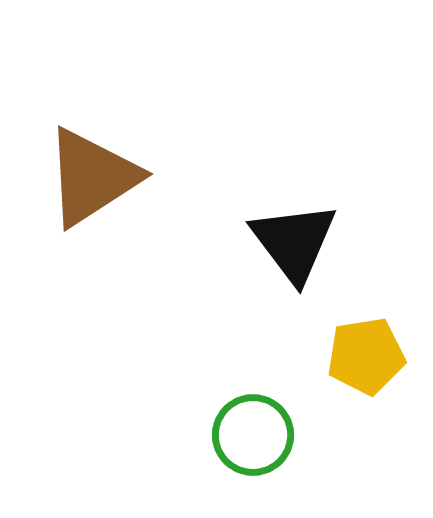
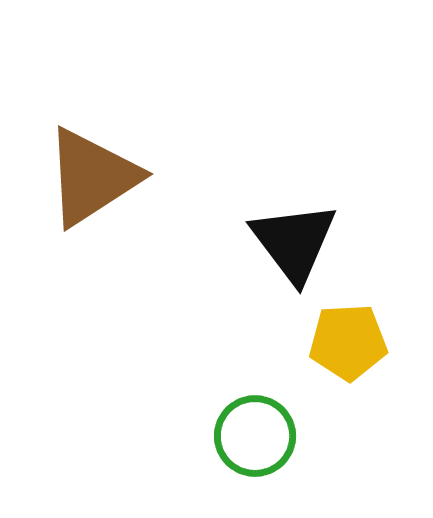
yellow pentagon: moved 18 px left, 14 px up; rotated 6 degrees clockwise
green circle: moved 2 px right, 1 px down
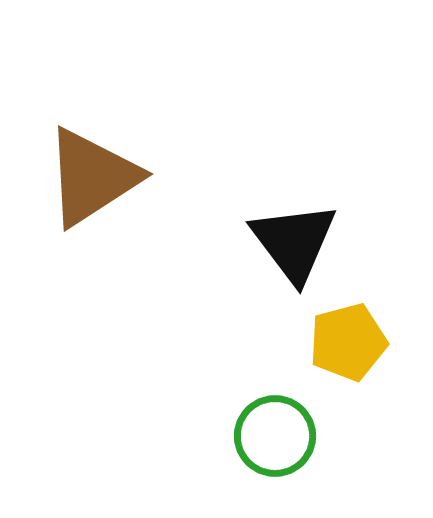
yellow pentagon: rotated 12 degrees counterclockwise
green circle: moved 20 px right
